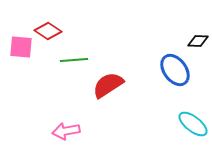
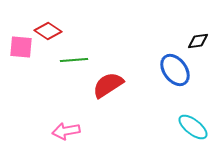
black diamond: rotated 10 degrees counterclockwise
cyan ellipse: moved 3 px down
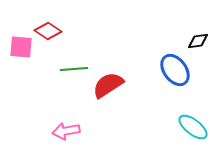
green line: moved 9 px down
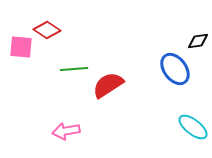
red diamond: moved 1 px left, 1 px up
blue ellipse: moved 1 px up
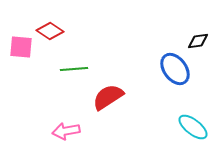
red diamond: moved 3 px right, 1 px down
red semicircle: moved 12 px down
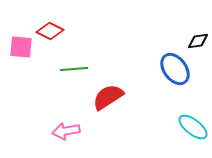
red diamond: rotated 8 degrees counterclockwise
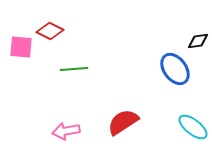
red semicircle: moved 15 px right, 25 px down
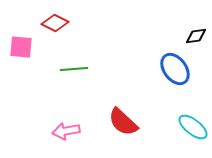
red diamond: moved 5 px right, 8 px up
black diamond: moved 2 px left, 5 px up
red semicircle: rotated 104 degrees counterclockwise
